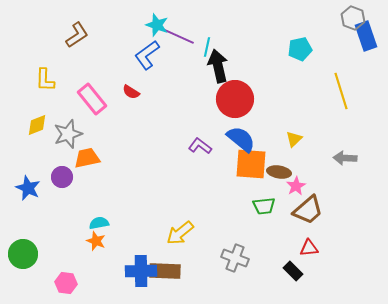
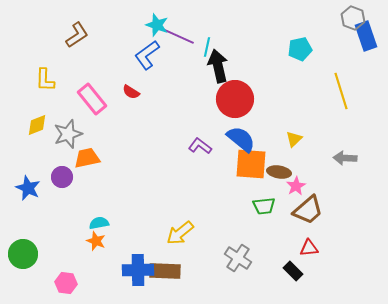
gray cross: moved 3 px right; rotated 12 degrees clockwise
blue cross: moved 3 px left, 1 px up
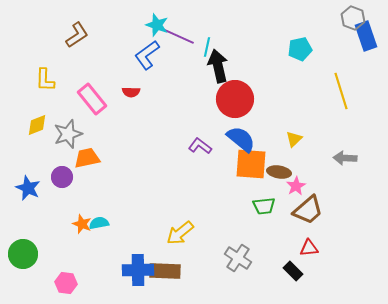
red semicircle: rotated 30 degrees counterclockwise
orange star: moved 14 px left, 17 px up
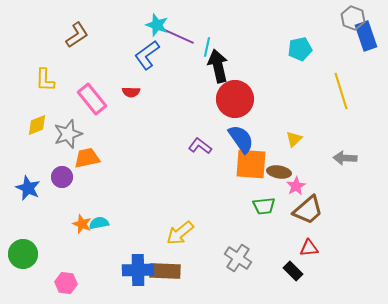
blue semicircle: rotated 16 degrees clockwise
